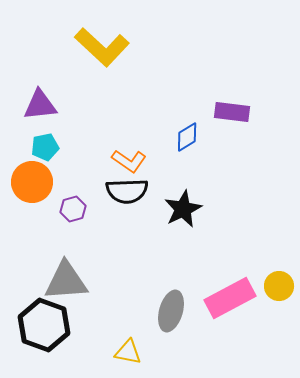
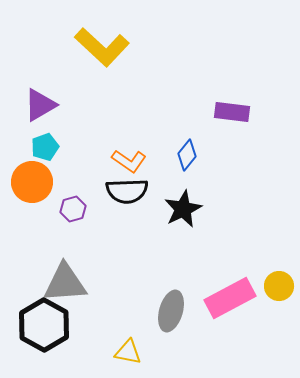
purple triangle: rotated 24 degrees counterclockwise
blue diamond: moved 18 px down; rotated 20 degrees counterclockwise
cyan pentagon: rotated 8 degrees counterclockwise
gray triangle: moved 1 px left, 2 px down
black hexagon: rotated 9 degrees clockwise
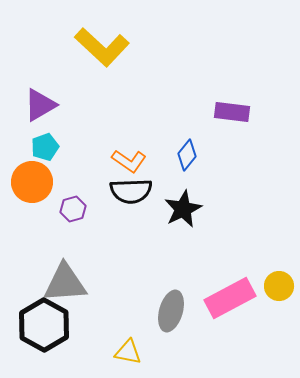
black semicircle: moved 4 px right
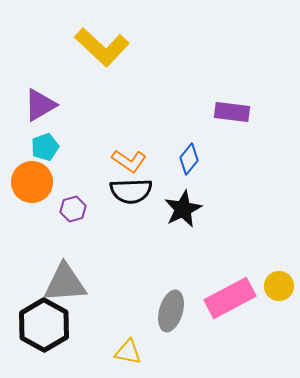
blue diamond: moved 2 px right, 4 px down
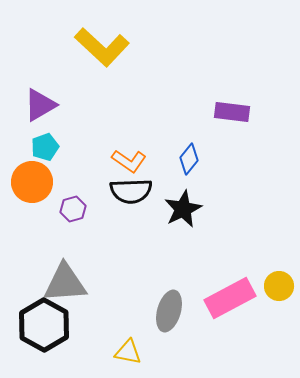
gray ellipse: moved 2 px left
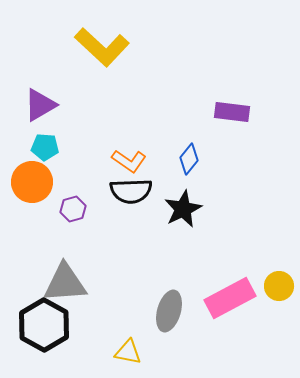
cyan pentagon: rotated 24 degrees clockwise
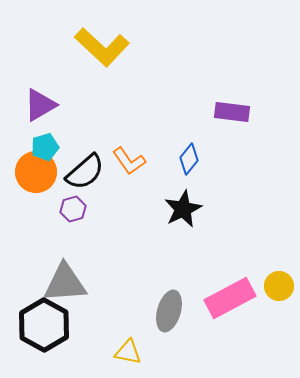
cyan pentagon: rotated 20 degrees counterclockwise
orange L-shape: rotated 20 degrees clockwise
orange circle: moved 4 px right, 10 px up
black semicircle: moved 46 px left, 19 px up; rotated 39 degrees counterclockwise
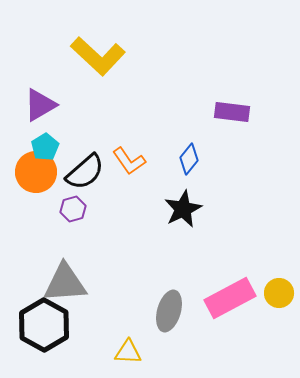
yellow L-shape: moved 4 px left, 9 px down
cyan pentagon: rotated 16 degrees counterclockwise
yellow circle: moved 7 px down
yellow triangle: rotated 8 degrees counterclockwise
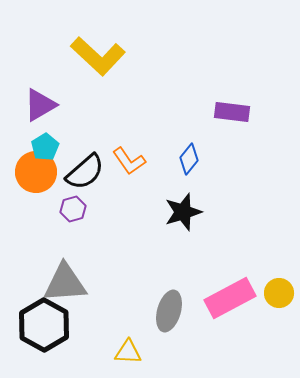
black star: moved 3 px down; rotated 9 degrees clockwise
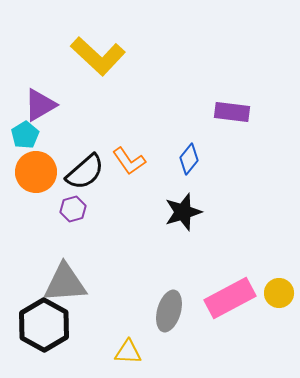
cyan pentagon: moved 20 px left, 12 px up
